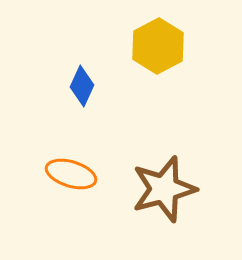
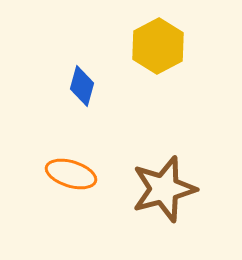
blue diamond: rotated 9 degrees counterclockwise
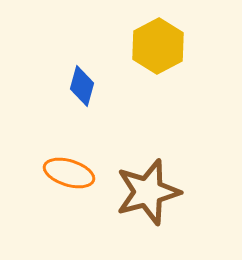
orange ellipse: moved 2 px left, 1 px up
brown star: moved 16 px left, 3 px down
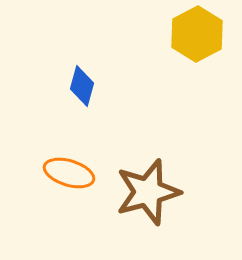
yellow hexagon: moved 39 px right, 12 px up
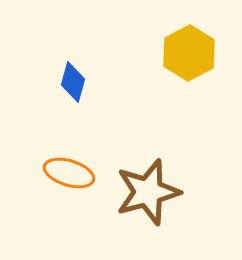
yellow hexagon: moved 8 px left, 19 px down
blue diamond: moved 9 px left, 4 px up
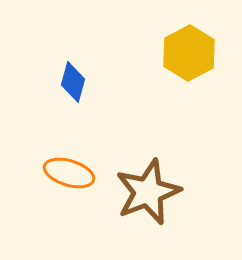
brown star: rotated 6 degrees counterclockwise
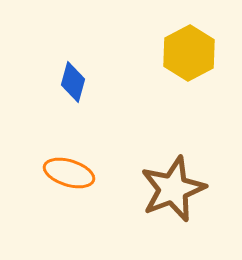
brown star: moved 25 px right, 3 px up
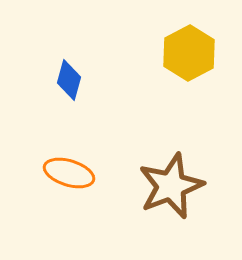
blue diamond: moved 4 px left, 2 px up
brown star: moved 2 px left, 3 px up
